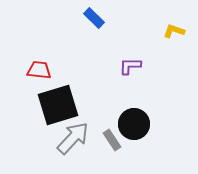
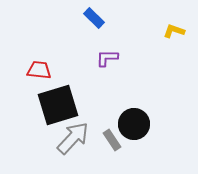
purple L-shape: moved 23 px left, 8 px up
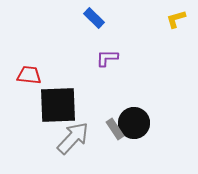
yellow L-shape: moved 2 px right, 12 px up; rotated 35 degrees counterclockwise
red trapezoid: moved 10 px left, 5 px down
black square: rotated 15 degrees clockwise
black circle: moved 1 px up
gray rectangle: moved 3 px right, 11 px up
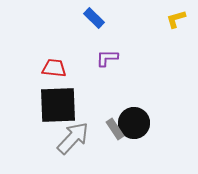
red trapezoid: moved 25 px right, 7 px up
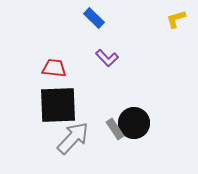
purple L-shape: rotated 135 degrees counterclockwise
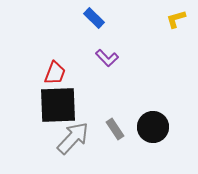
red trapezoid: moved 1 px right, 5 px down; rotated 105 degrees clockwise
black circle: moved 19 px right, 4 px down
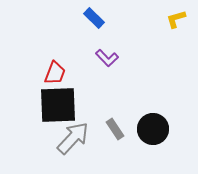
black circle: moved 2 px down
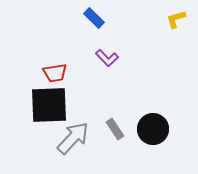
red trapezoid: rotated 60 degrees clockwise
black square: moved 9 px left
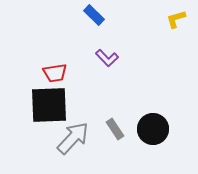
blue rectangle: moved 3 px up
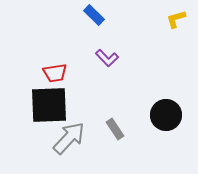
black circle: moved 13 px right, 14 px up
gray arrow: moved 4 px left
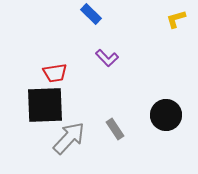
blue rectangle: moved 3 px left, 1 px up
black square: moved 4 px left
